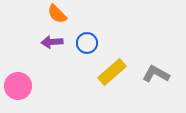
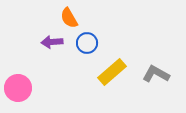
orange semicircle: moved 12 px right, 4 px down; rotated 15 degrees clockwise
pink circle: moved 2 px down
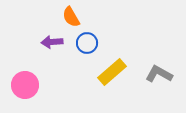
orange semicircle: moved 2 px right, 1 px up
gray L-shape: moved 3 px right
pink circle: moved 7 px right, 3 px up
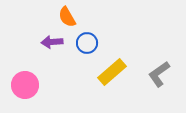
orange semicircle: moved 4 px left
gray L-shape: rotated 64 degrees counterclockwise
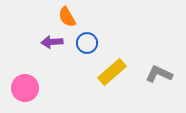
gray L-shape: rotated 60 degrees clockwise
pink circle: moved 3 px down
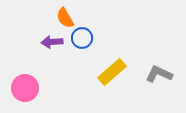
orange semicircle: moved 2 px left, 1 px down
blue circle: moved 5 px left, 5 px up
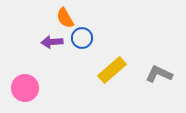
yellow rectangle: moved 2 px up
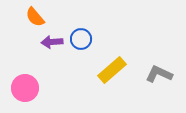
orange semicircle: moved 30 px left, 1 px up; rotated 10 degrees counterclockwise
blue circle: moved 1 px left, 1 px down
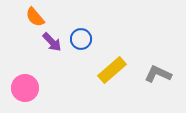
purple arrow: rotated 130 degrees counterclockwise
gray L-shape: moved 1 px left
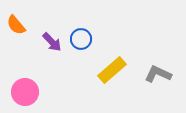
orange semicircle: moved 19 px left, 8 px down
pink circle: moved 4 px down
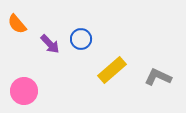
orange semicircle: moved 1 px right, 1 px up
purple arrow: moved 2 px left, 2 px down
gray L-shape: moved 3 px down
pink circle: moved 1 px left, 1 px up
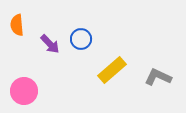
orange semicircle: moved 1 px down; rotated 35 degrees clockwise
